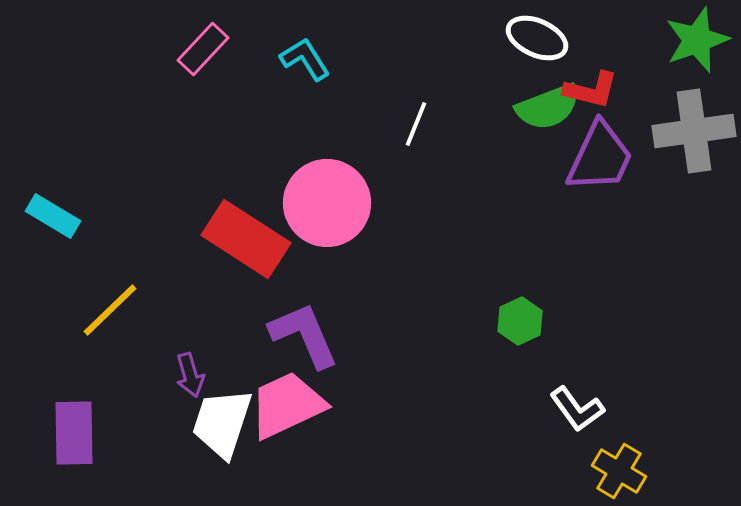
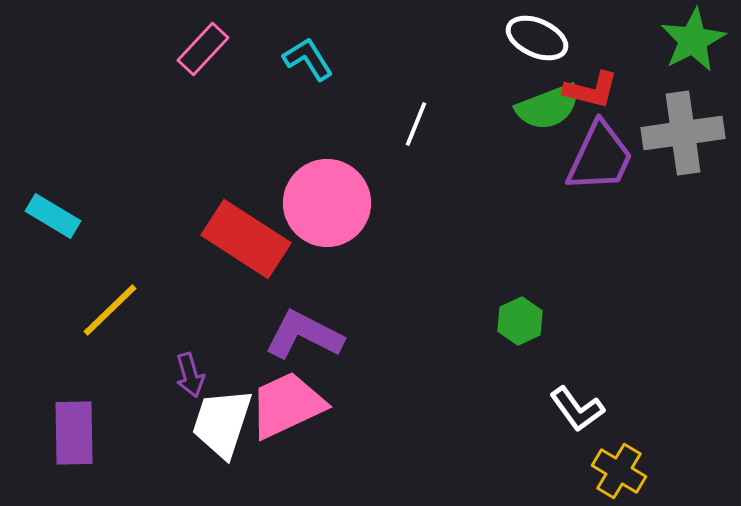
green star: moved 4 px left; rotated 8 degrees counterclockwise
cyan L-shape: moved 3 px right
gray cross: moved 11 px left, 2 px down
purple L-shape: rotated 40 degrees counterclockwise
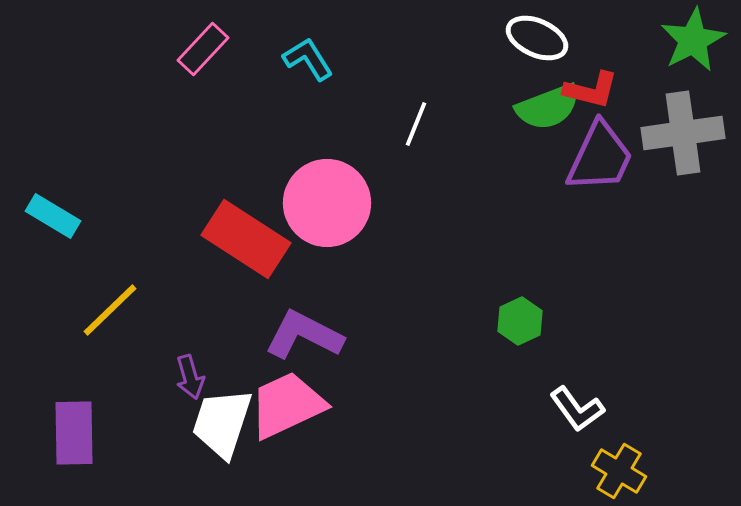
purple arrow: moved 2 px down
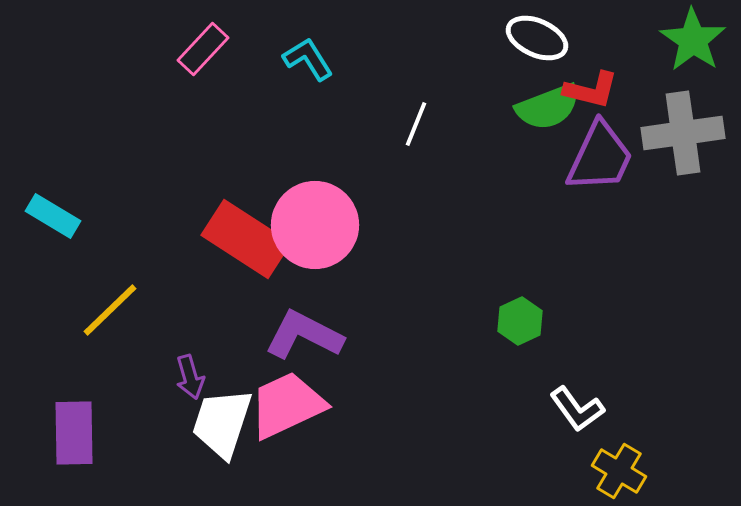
green star: rotated 10 degrees counterclockwise
pink circle: moved 12 px left, 22 px down
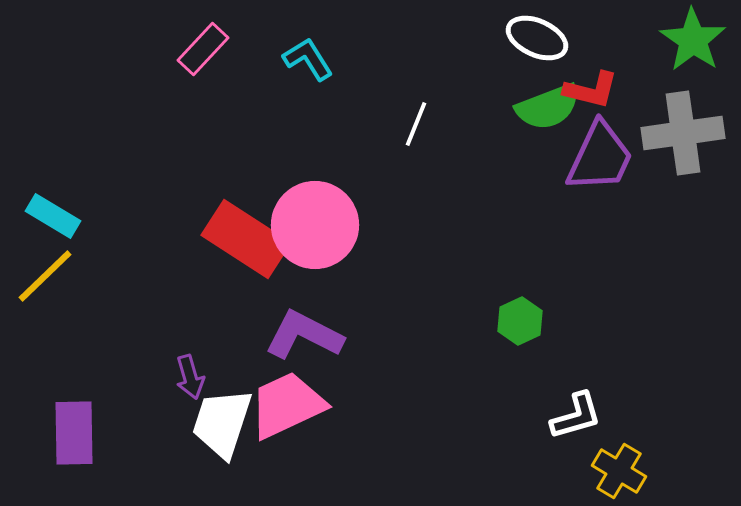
yellow line: moved 65 px left, 34 px up
white L-shape: moved 1 px left, 7 px down; rotated 70 degrees counterclockwise
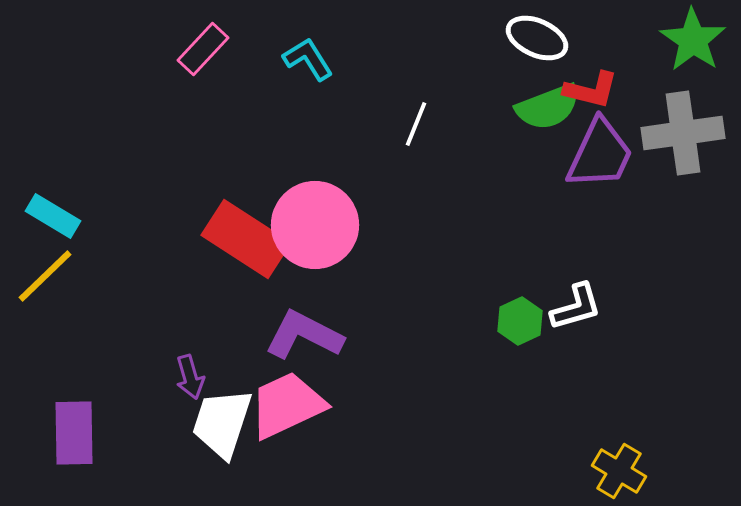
purple trapezoid: moved 3 px up
white L-shape: moved 109 px up
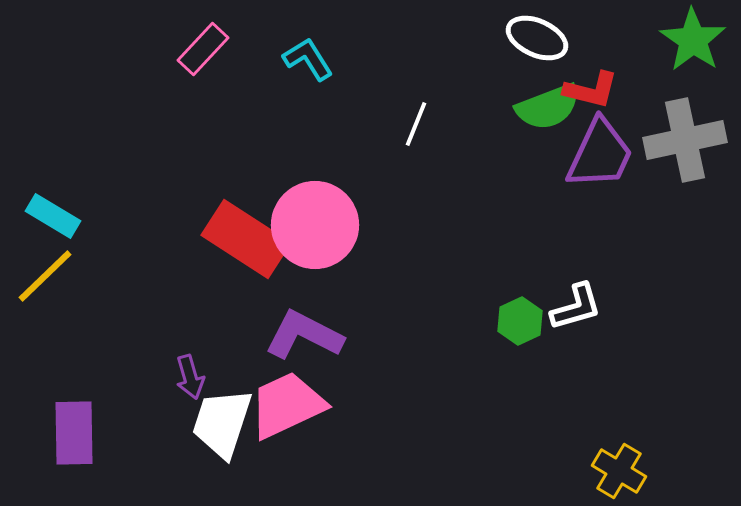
gray cross: moved 2 px right, 7 px down; rotated 4 degrees counterclockwise
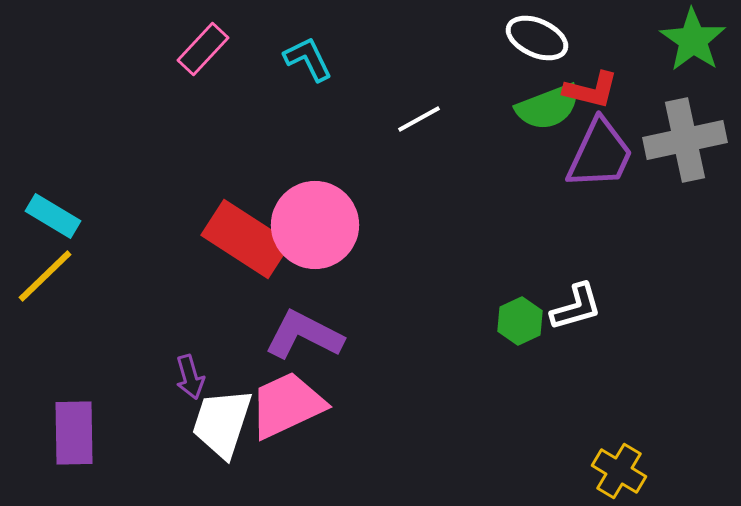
cyan L-shape: rotated 6 degrees clockwise
white line: moved 3 px right, 5 px up; rotated 39 degrees clockwise
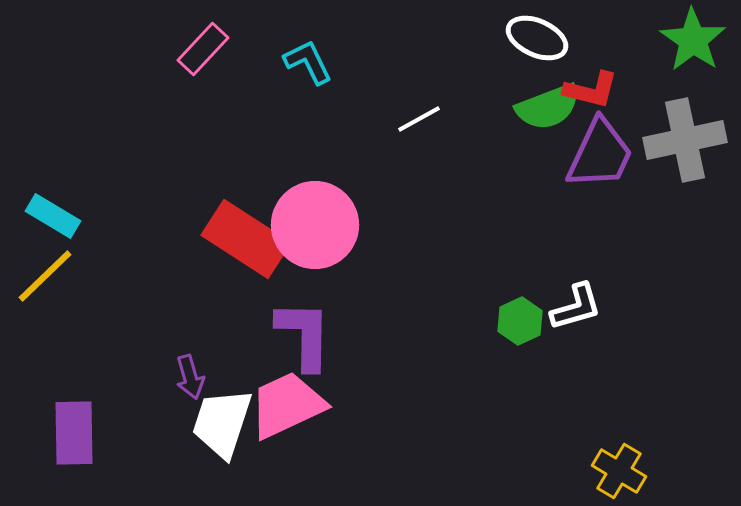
cyan L-shape: moved 3 px down
purple L-shape: rotated 64 degrees clockwise
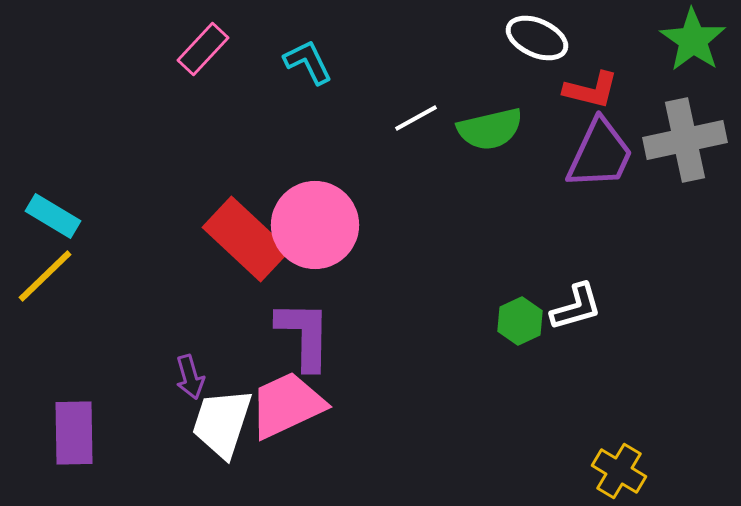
green semicircle: moved 58 px left, 22 px down; rotated 8 degrees clockwise
white line: moved 3 px left, 1 px up
red rectangle: rotated 10 degrees clockwise
